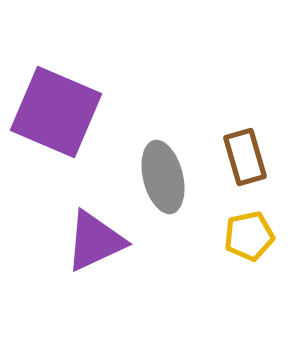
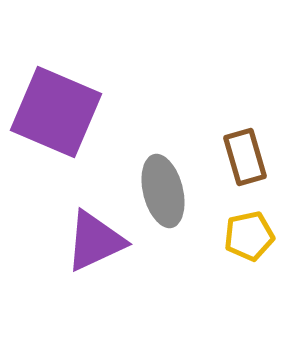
gray ellipse: moved 14 px down
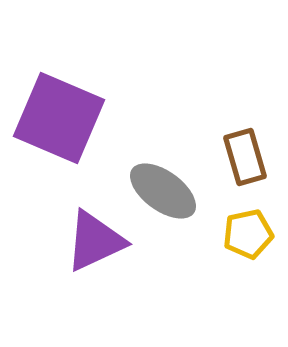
purple square: moved 3 px right, 6 px down
gray ellipse: rotated 40 degrees counterclockwise
yellow pentagon: moved 1 px left, 2 px up
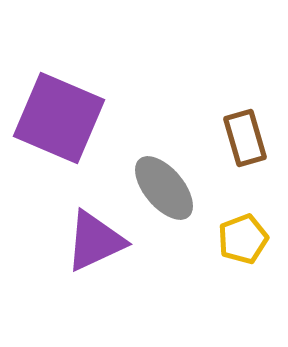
brown rectangle: moved 19 px up
gray ellipse: moved 1 px right, 3 px up; rotated 14 degrees clockwise
yellow pentagon: moved 5 px left, 5 px down; rotated 9 degrees counterclockwise
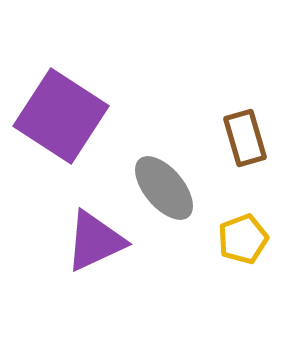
purple square: moved 2 px right, 2 px up; rotated 10 degrees clockwise
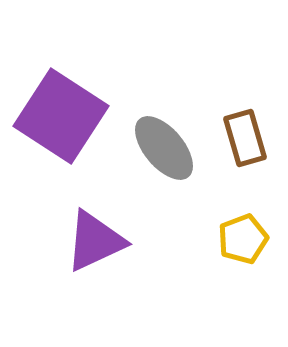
gray ellipse: moved 40 px up
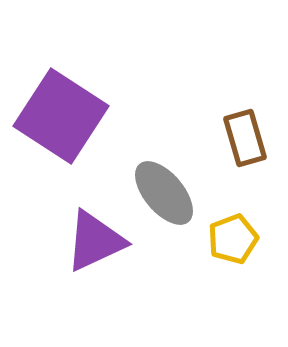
gray ellipse: moved 45 px down
yellow pentagon: moved 10 px left
